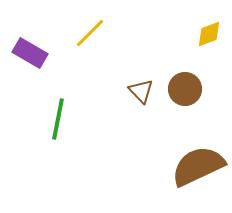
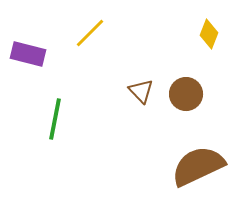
yellow diamond: rotated 48 degrees counterclockwise
purple rectangle: moved 2 px left, 1 px down; rotated 16 degrees counterclockwise
brown circle: moved 1 px right, 5 px down
green line: moved 3 px left
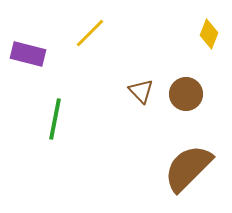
brown semicircle: moved 10 px left, 2 px down; rotated 20 degrees counterclockwise
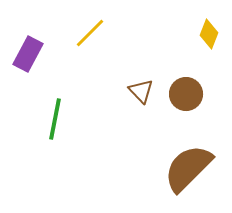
purple rectangle: rotated 76 degrees counterclockwise
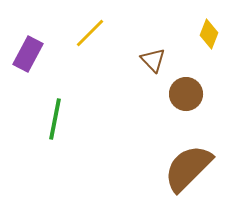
brown triangle: moved 12 px right, 31 px up
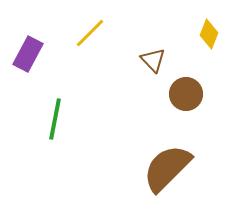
brown semicircle: moved 21 px left
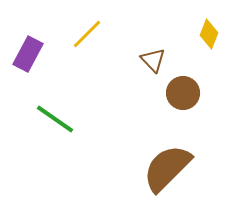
yellow line: moved 3 px left, 1 px down
brown circle: moved 3 px left, 1 px up
green line: rotated 66 degrees counterclockwise
